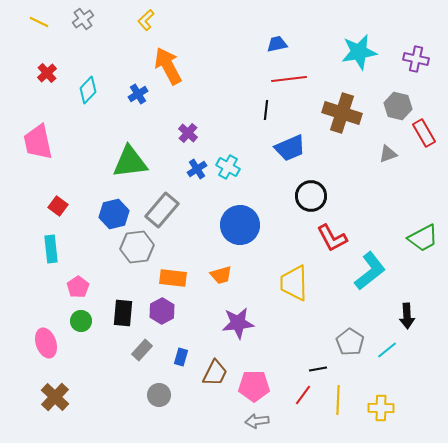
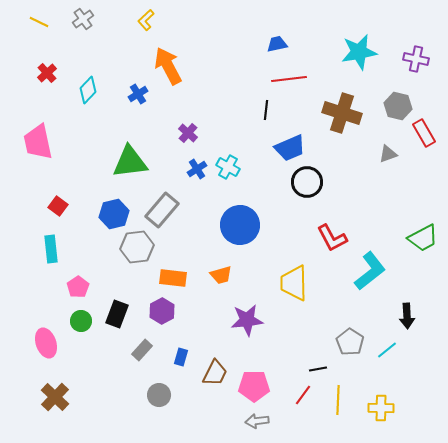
black circle at (311, 196): moved 4 px left, 14 px up
black rectangle at (123, 313): moved 6 px left, 1 px down; rotated 16 degrees clockwise
purple star at (238, 323): moved 9 px right, 3 px up
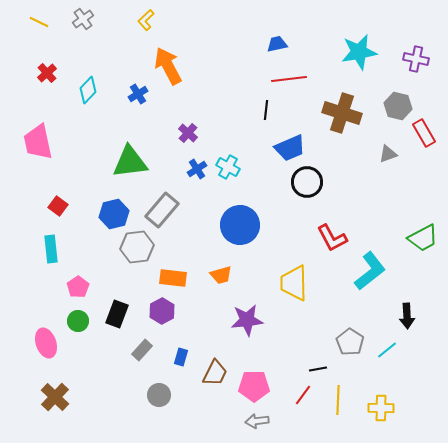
green circle at (81, 321): moved 3 px left
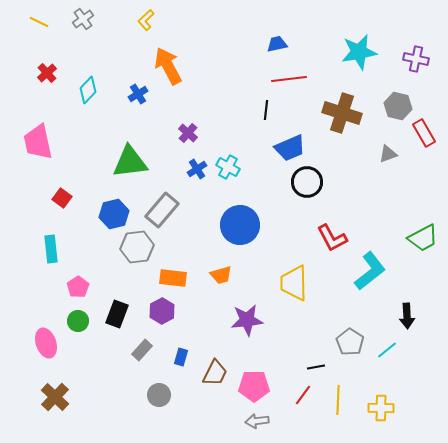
red square at (58, 206): moved 4 px right, 8 px up
black line at (318, 369): moved 2 px left, 2 px up
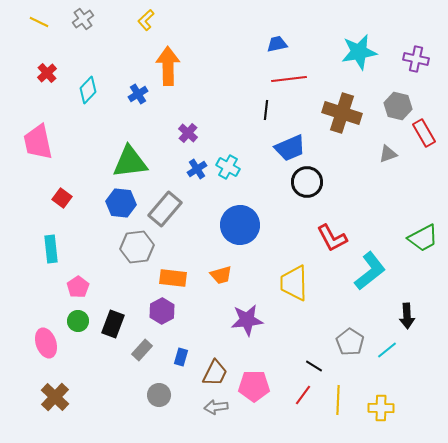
orange arrow at (168, 66): rotated 27 degrees clockwise
gray rectangle at (162, 210): moved 3 px right, 1 px up
blue hexagon at (114, 214): moved 7 px right, 11 px up; rotated 20 degrees clockwise
black rectangle at (117, 314): moved 4 px left, 10 px down
black line at (316, 367): moved 2 px left, 1 px up; rotated 42 degrees clockwise
gray arrow at (257, 421): moved 41 px left, 14 px up
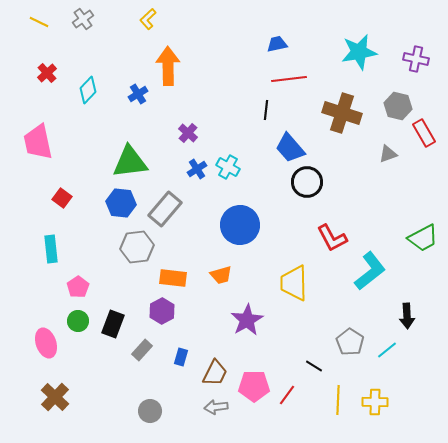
yellow L-shape at (146, 20): moved 2 px right, 1 px up
blue trapezoid at (290, 148): rotated 72 degrees clockwise
purple star at (247, 320): rotated 24 degrees counterclockwise
gray circle at (159, 395): moved 9 px left, 16 px down
red line at (303, 395): moved 16 px left
yellow cross at (381, 408): moved 6 px left, 6 px up
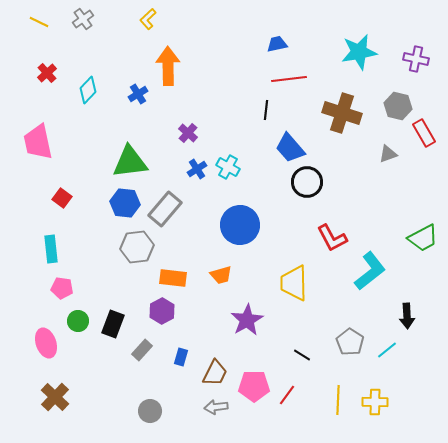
blue hexagon at (121, 203): moved 4 px right
pink pentagon at (78, 287): moved 16 px left, 1 px down; rotated 30 degrees counterclockwise
black line at (314, 366): moved 12 px left, 11 px up
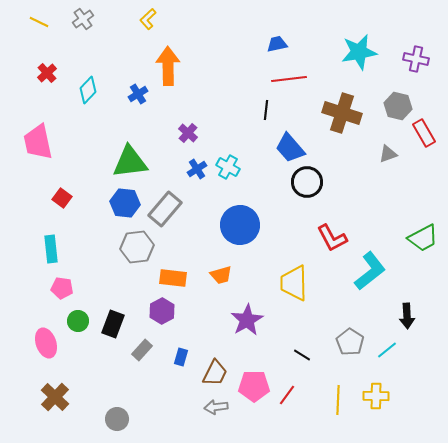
yellow cross at (375, 402): moved 1 px right, 6 px up
gray circle at (150, 411): moved 33 px left, 8 px down
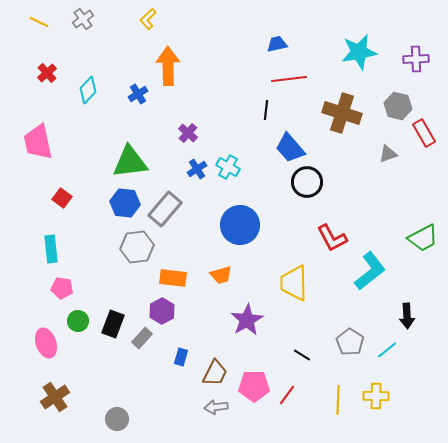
purple cross at (416, 59): rotated 15 degrees counterclockwise
gray rectangle at (142, 350): moved 12 px up
brown cross at (55, 397): rotated 12 degrees clockwise
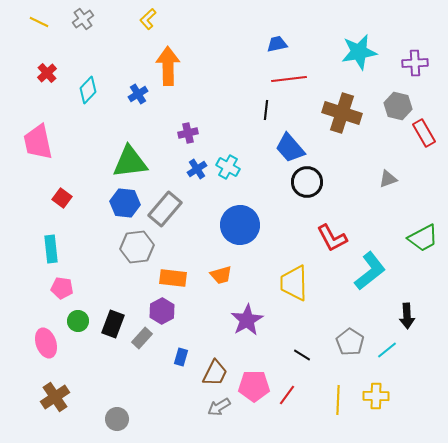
purple cross at (416, 59): moved 1 px left, 4 px down
purple cross at (188, 133): rotated 36 degrees clockwise
gray triangle at (388, 154): moved 25 px down
gray arrow at (216, 407): moved 3 px right; rotated 25 degrees counterclockwise
